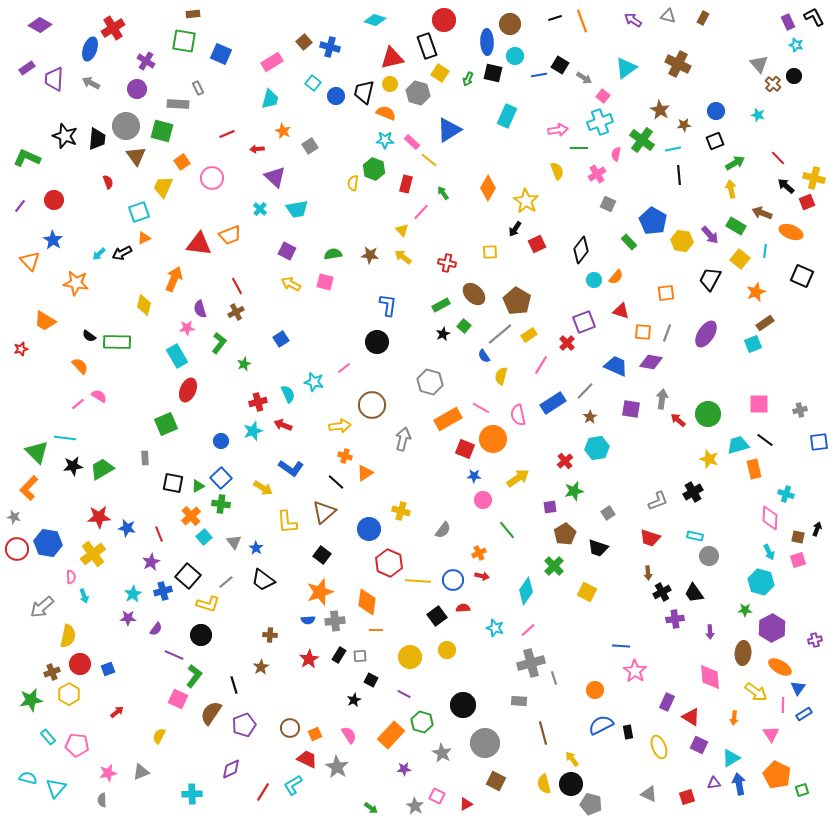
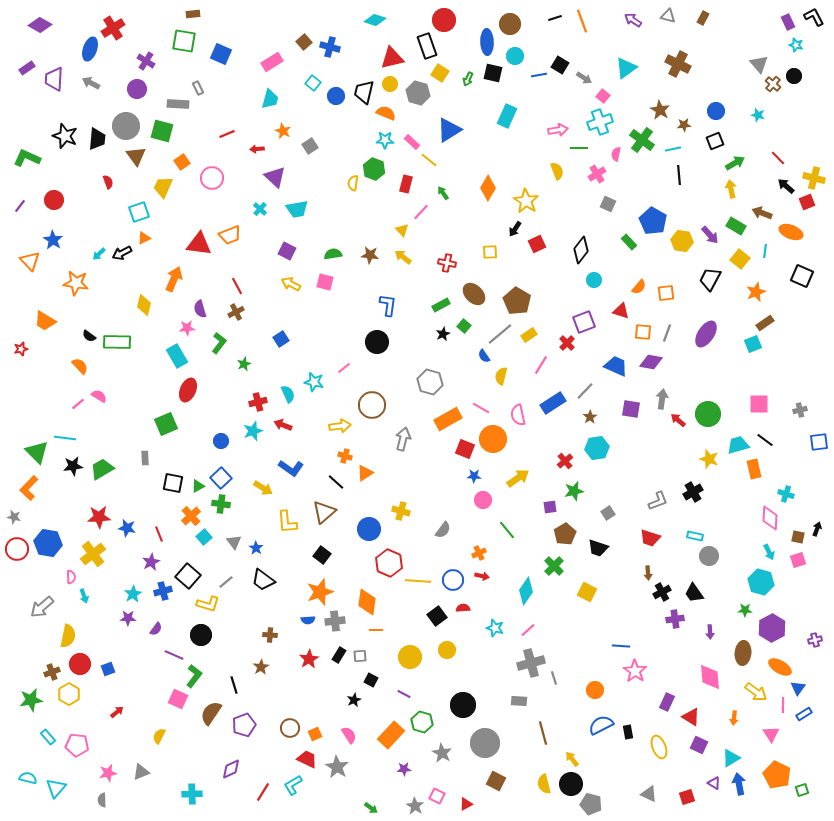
orange semicircle at (616, 277): moved 23 px right, 10 px down
purple triangle at (714, 783): rotated 40 degrees clockwise
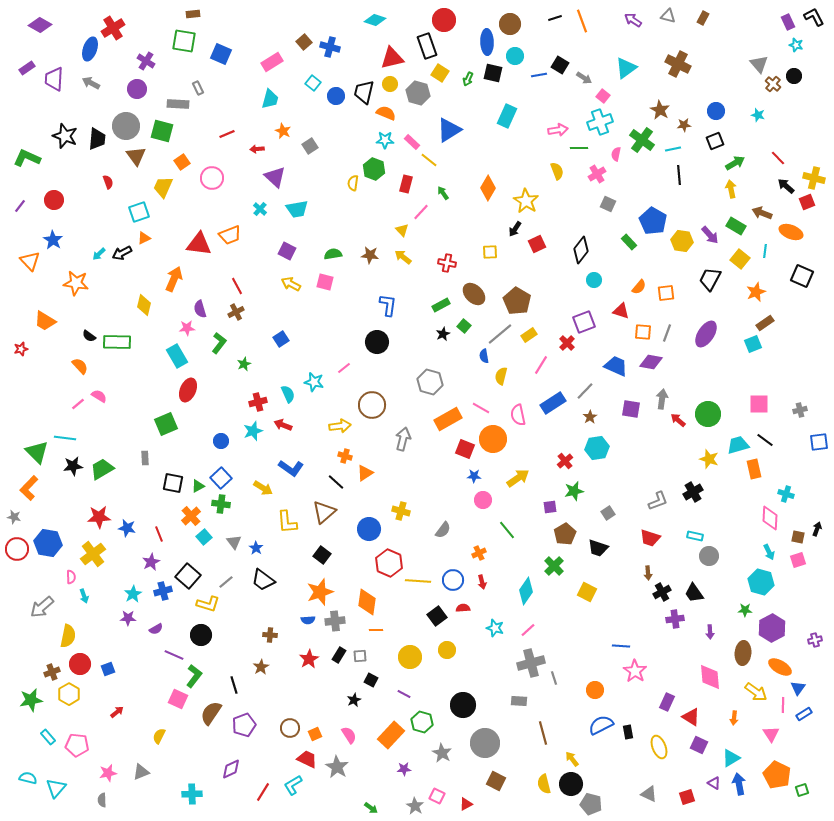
blue semicircle at (484, 356): rotated 24 degrees clockwise
red arrow at (482, 576): moved 6 px down; rotated 64 degrees clockwise
purple semicircle at (156, 629): rotated 24 degrees clockwise
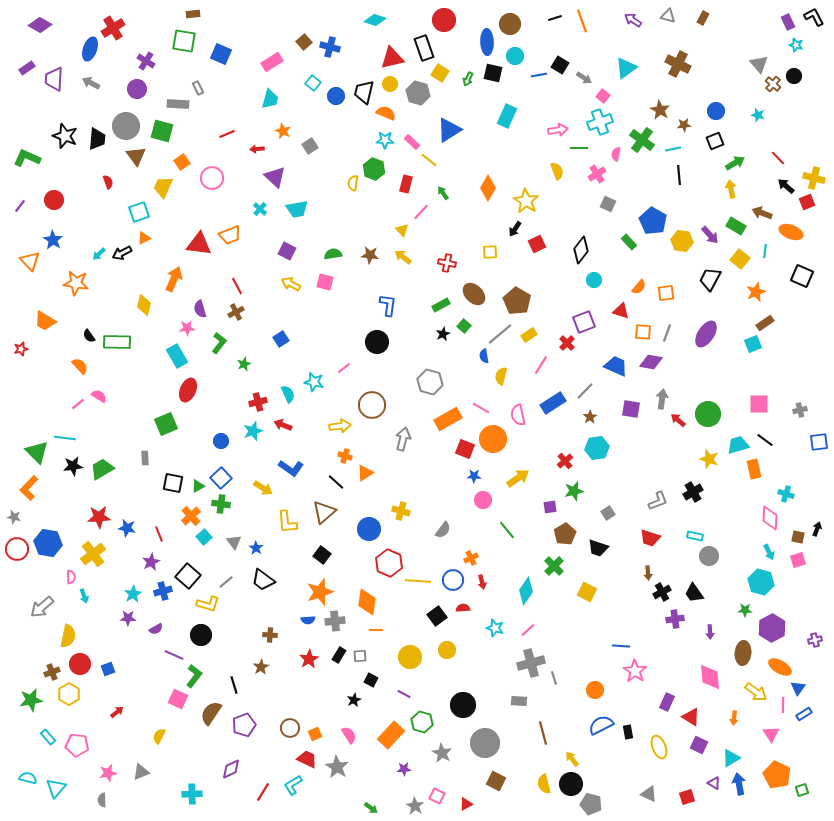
black rectangle at (427, 46): moved 3 px left, 2 px down
black semicircle at (89, 336): rotated 16 degrees clockwise
orange cross at (479, 553): moved 8 px left, 5 px down
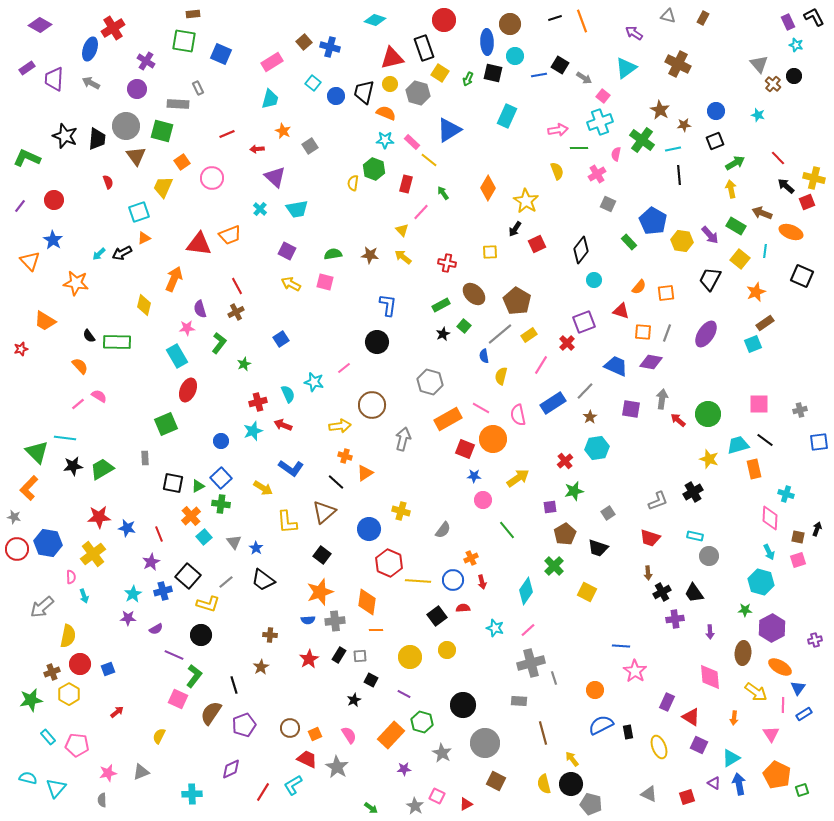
purple arrow at (633, 20): moved 1 px right, 13 px down
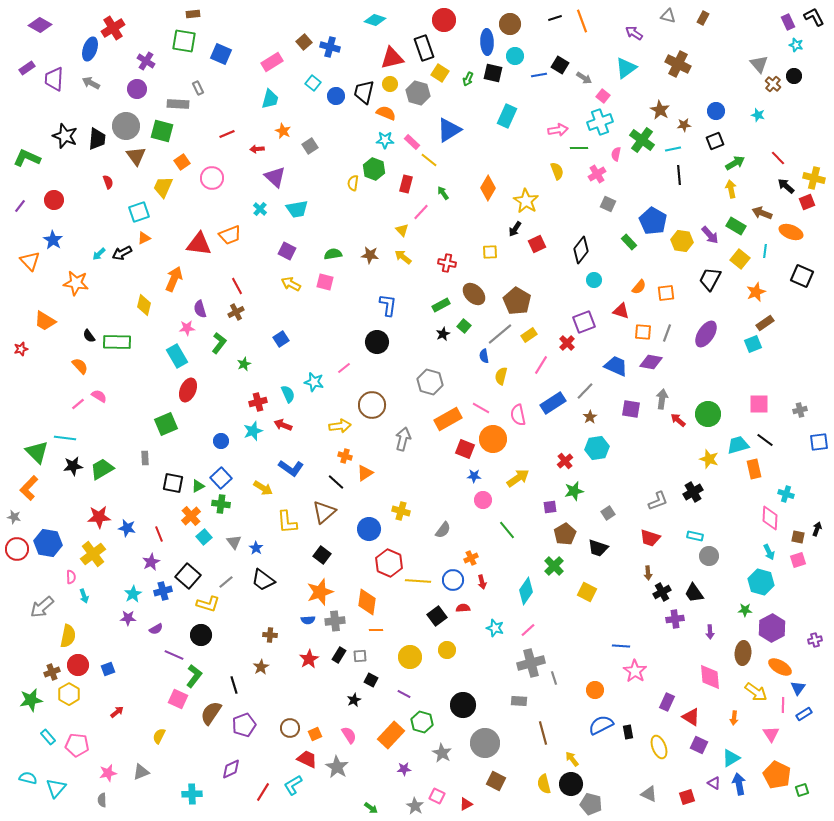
red circle at (80, 664): moved 2 px left, 1 px down
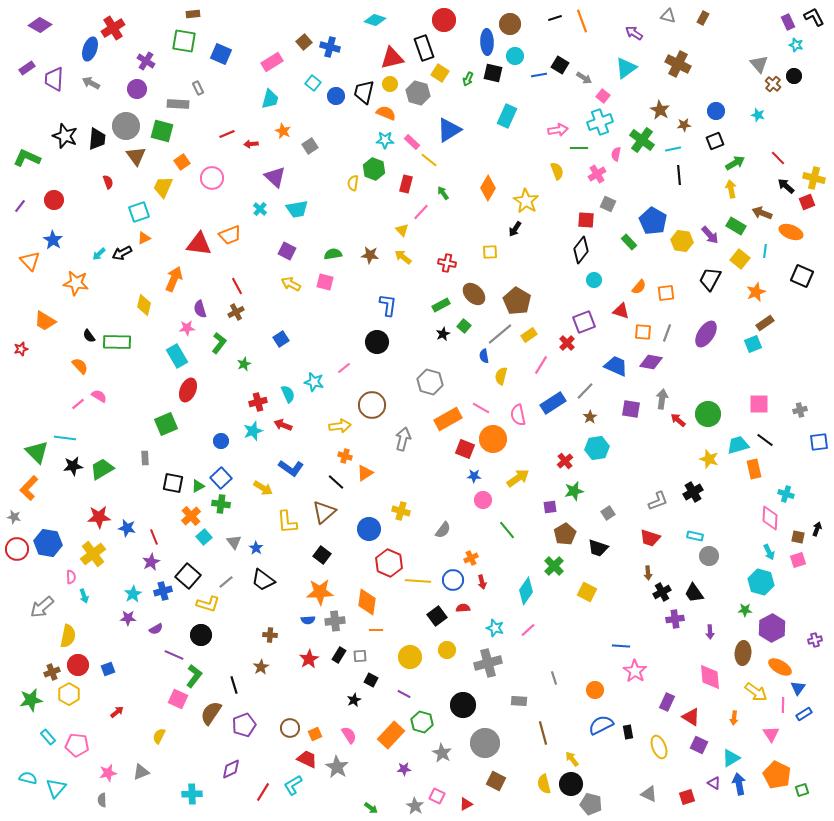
red arrow at (257, 149): moved 6 px left, 5 px up
red square at (537, 244): moved 49 px right, 24 px up; rotated 30 degrees clockwise
red line at (159, 534): moved 5 px left, 3 px down
orange star at (320, 592): rotated 16 degrees clockwise
gray cross at (531, 663): moved 43 px left
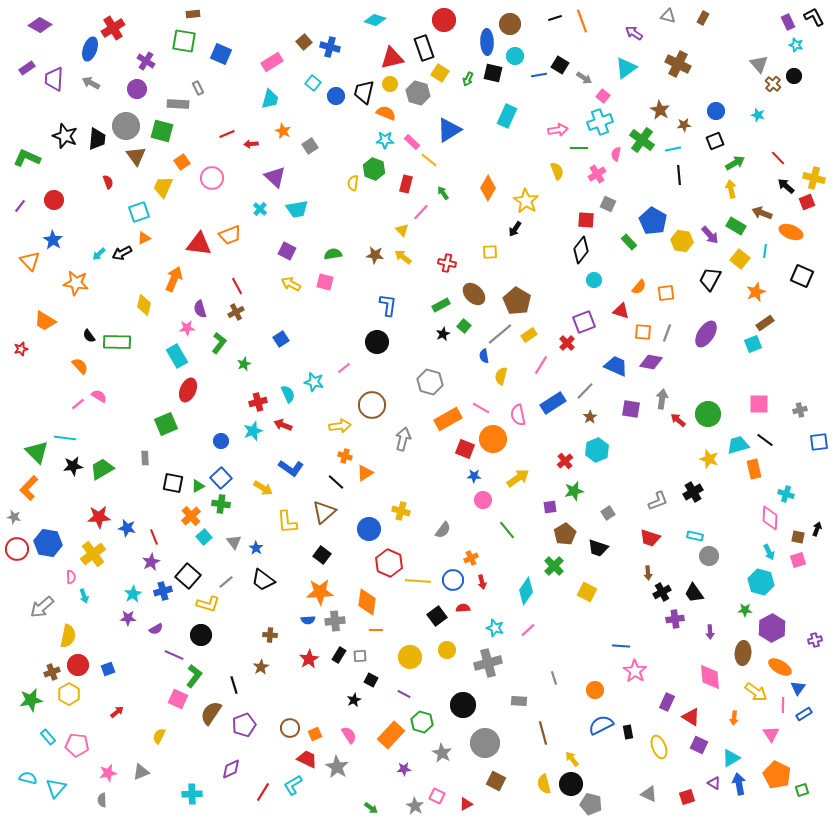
brown star at (370, 255): moved 5 px right
cyan hexagon at (597, 448): moved 2 px down; rotated 15 degrees counterclockwise
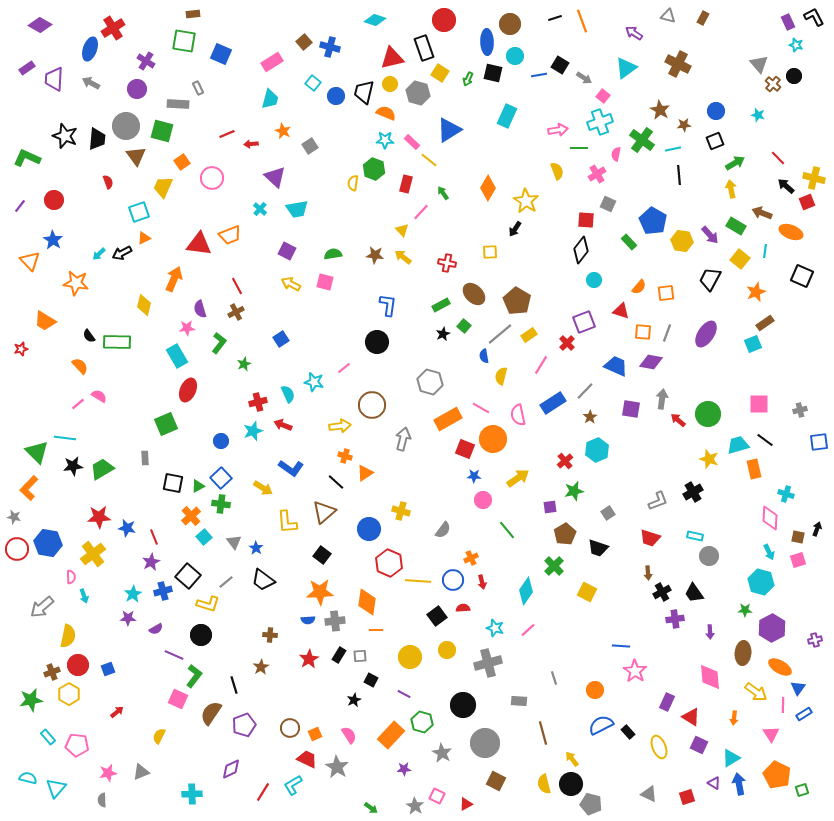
black rectangle at (628, 732): rotated 32 degrees counterclockwise
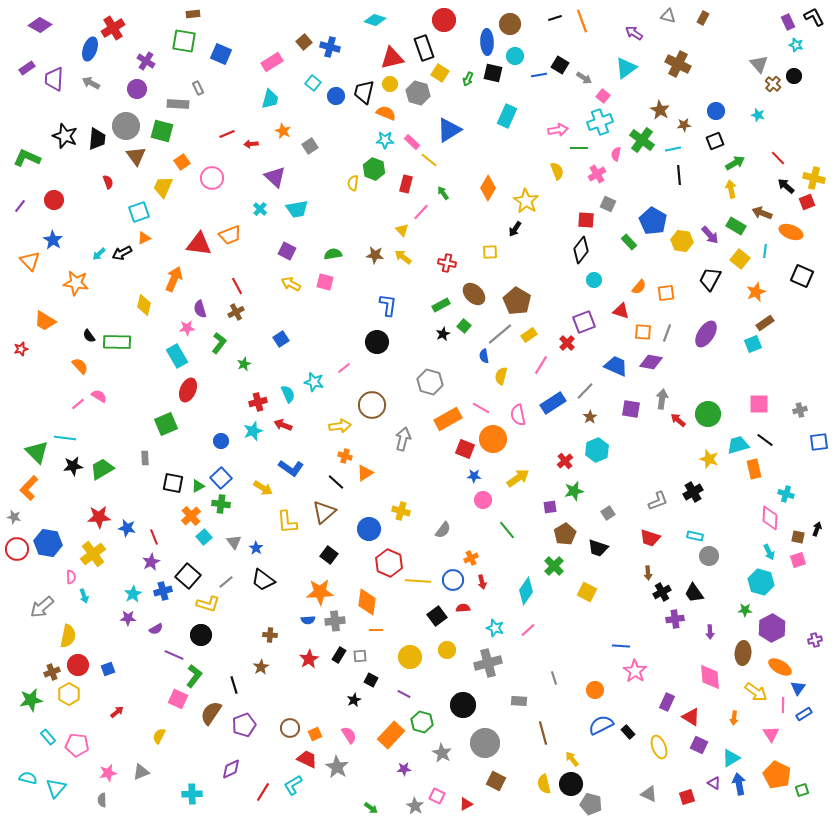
black square at (322, 555): moved 7 px right
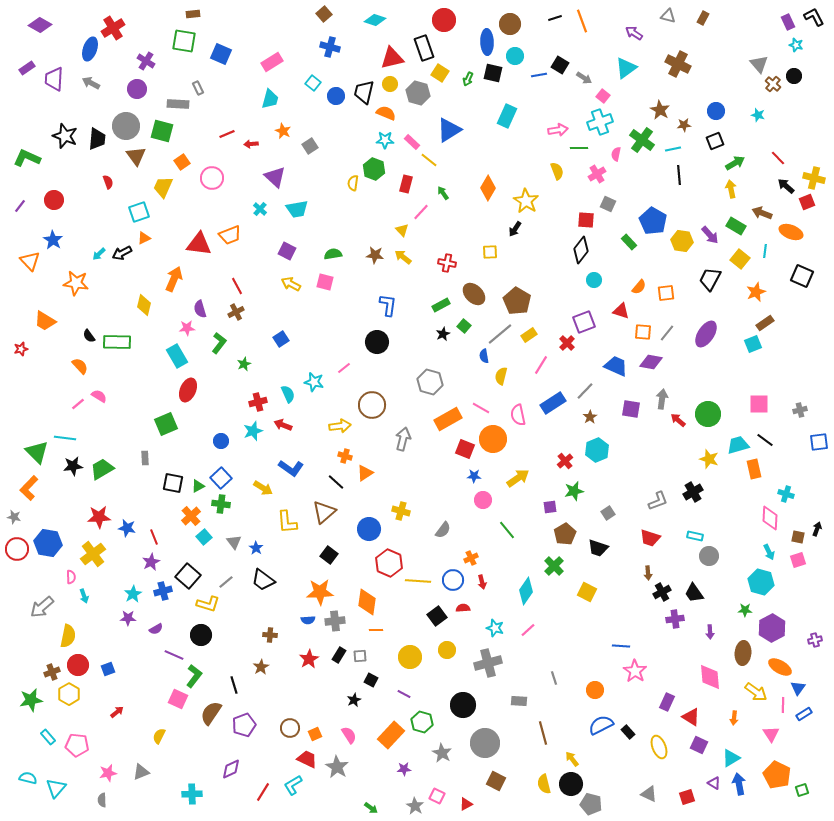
brown square at (304, 42): moved 20 px right, 28 px up
gray line at (667, 333): rotated 18 degrees clockwise
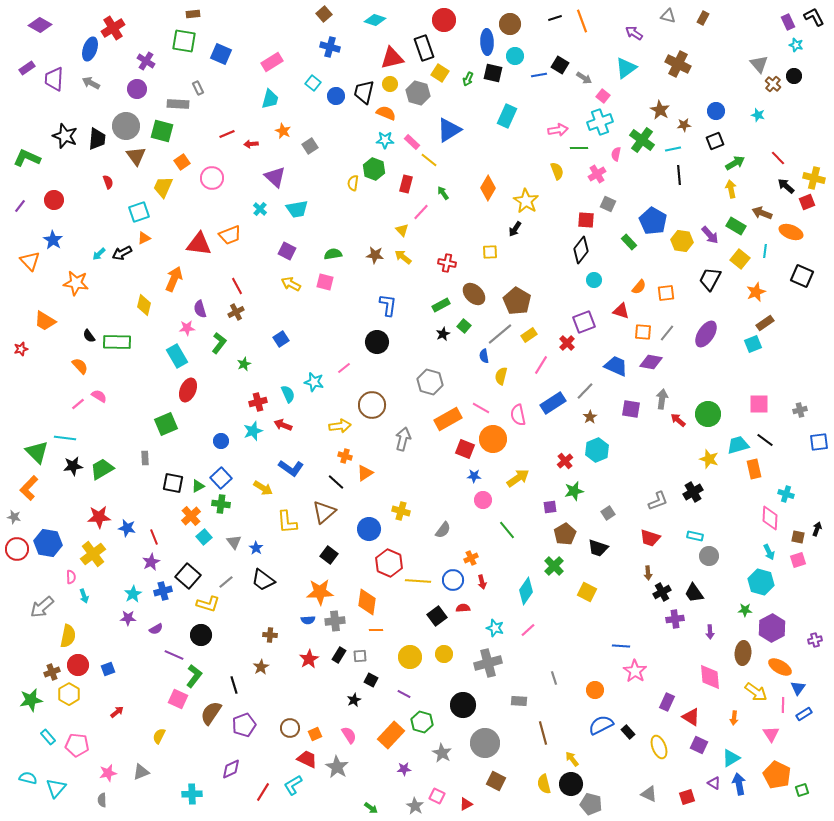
yellow circle at (447, 650): moved 3 px left, 4 px down
